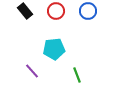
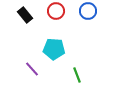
black rectangle: moved 4 px down
cyan pentagon: rotated 10 degrees clockwise
purple line: moved 2 px up
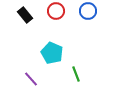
cyan pentagon: moved 2 px left, 4 px down; rotated 20 degrees clockwise
purple line: moved 1 px left, 10 px down
green line: moved 1 px left, 1 px up
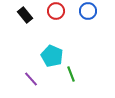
cyan pentagon: moved 3 px down
green line: moved 5 px left
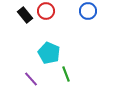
red circle: moved 10 px left
cyan pentagon: moved 3 px left, 3 px up
green line: moved 5 px left
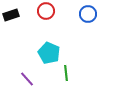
blue circle: moved 3 px down
black rectangle: moved 14 px left; rotated 70 degrees counterclockwise
green line: moved 1 px up; rotated 14 degrees clockwise
purple line: moved 4 px left
